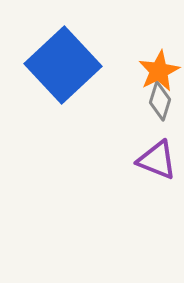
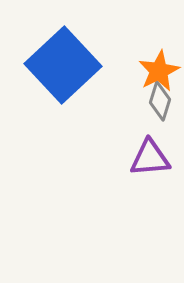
purple triangle: moved 7 px left, 2 px up; rotated 27 degrees counterclockwise
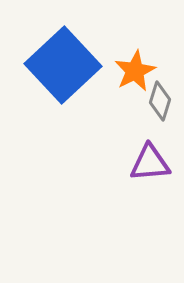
orange star: moved 24 px left
purple triangle: moved 5 px down
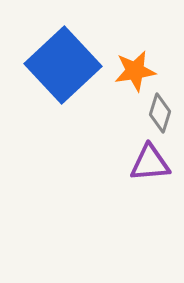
orange star: rotated 18 degrees clockwise
gray diamond: moved 12 px down
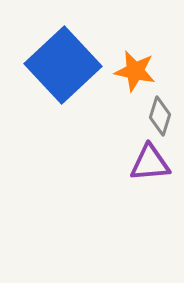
orange star: rotated 21 degrees clockwise
gray diamond: moved 3 px down
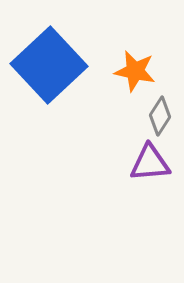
blue square: moved 14 px left
gray diamond: rotated 15 degrees clockwise
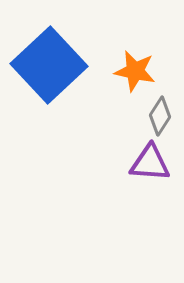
purple triangle: rotated 9 degrees clockwise
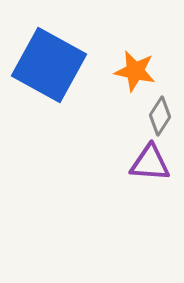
blue square: rotated 18 degrees counterclockwise
